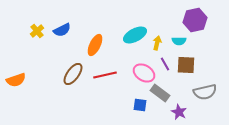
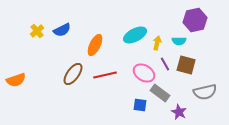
brown square: rotated 12 degrees clockwise
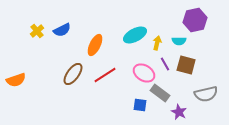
red line: rotated 20 degrees counterclockwise
gray semicircle: moved 1 px right, 2 px down
